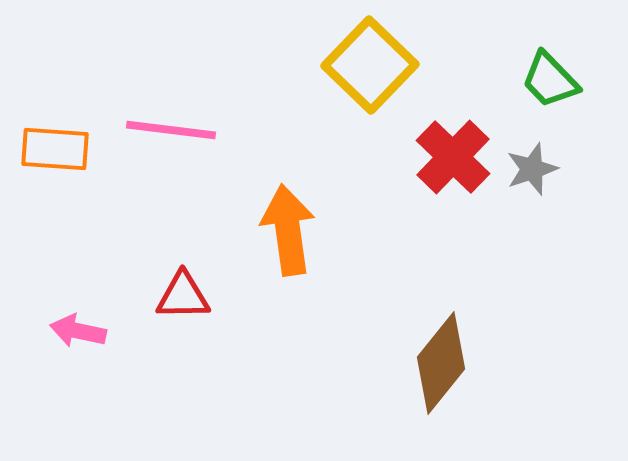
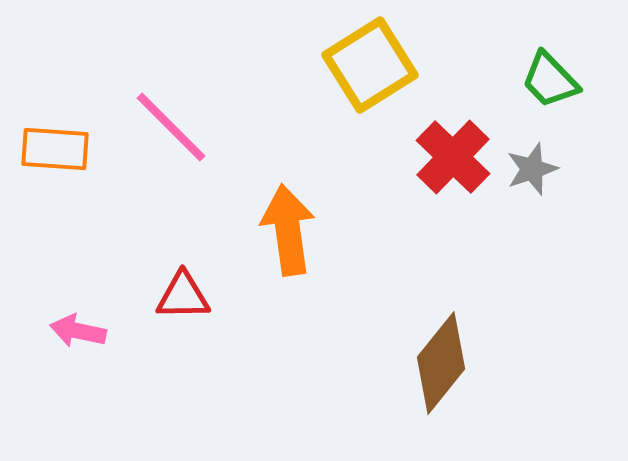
yellow square: rotated 14 degrees clockwise
pink line: moved 3 px up; rotated 38 degrees clockwise
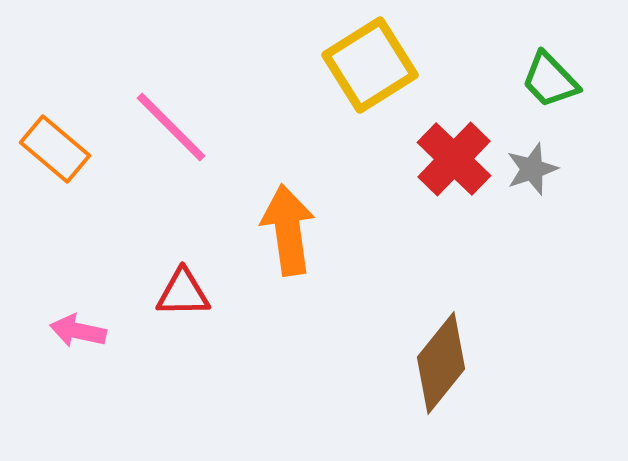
orange rectangle: rotated 36 degrees clockwise
red cross: moved 1 px right, 2 px down
red triangle: moved 3 px up
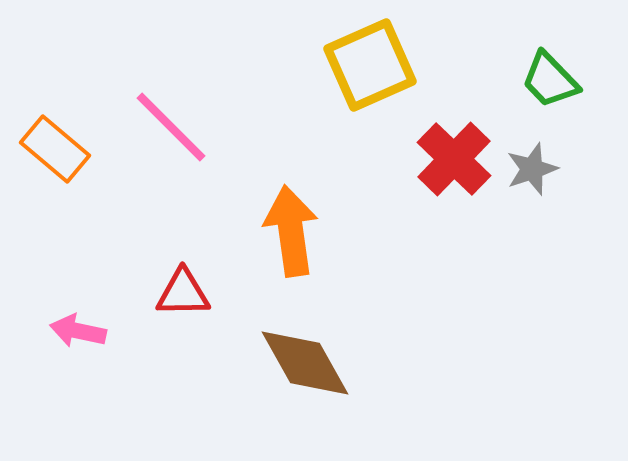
yellow square: rotated 8 degrees clockwise
orange arrow: moved 3 px right, 1 px down
brown diamond: moved 136 px left; rotated 68 degrees counterclockwise
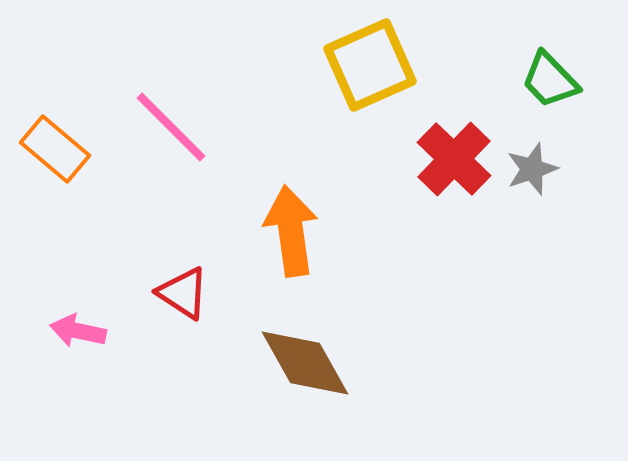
red triangle: rotated 34 degrees clockwise
